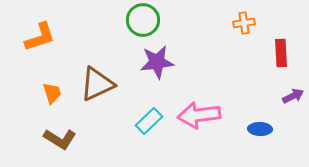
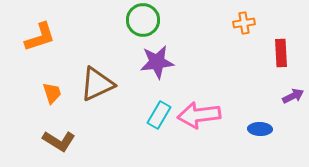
cyan rectangle: moved 10 px right, 6 px up; rotated 16 degrees counterclockwise
brown L-shape: moved 1 px left, 2 px down
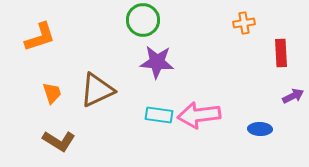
purple star: rotated 12 degrees clockwise
brown triangle: moved 6 px down
cyan rectangle: rotated 68 degrees clockwise
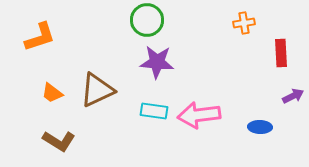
green circle: moved 4 px right
orange trapezoid: rotated 145 degrees clockwise
cyan rectangle: moved 5 px left, 4 px up
blue ellipse: moved 2 px up
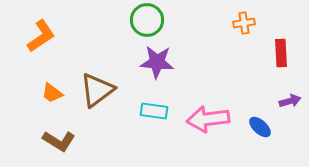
orange L-shape: moved 1 px right, 1 px up; rotated 16 degrees counterclockwise
brown triangle: rotated 12 degrees counterclockwise
purple arrow: moved 3 px left, 5 px down; rotated 10 degrees clockwise
pink arrow: moved 9 px right, 4 px down
blue ellipse: rotated 40 degrees clockwise
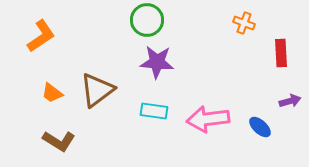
orange cross: rotated 30 degrees clockwise
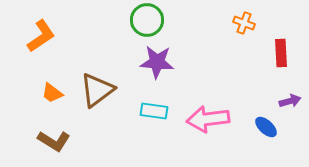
blue ellipse: moved 6 px right
brown L-shape: moved 5 px left
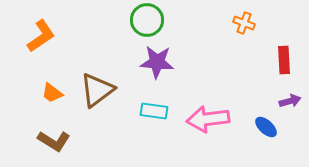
red rectangle: moved 3 px right, 7 px down
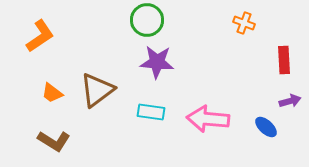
orange L-shape: moved 1 px left
cyan rectangle: moved 3 px left, 1 px down
pink arrow: rotated 12 degrees clockwise
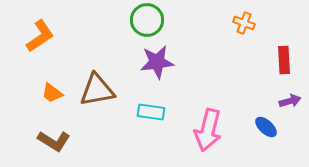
purple star: rotated 12 degrees counterclockwise
brown triangle: rotated 27 degrees clockwise
pink arrow: moved 11 px down; rotated 81 degrees counterclockwise
